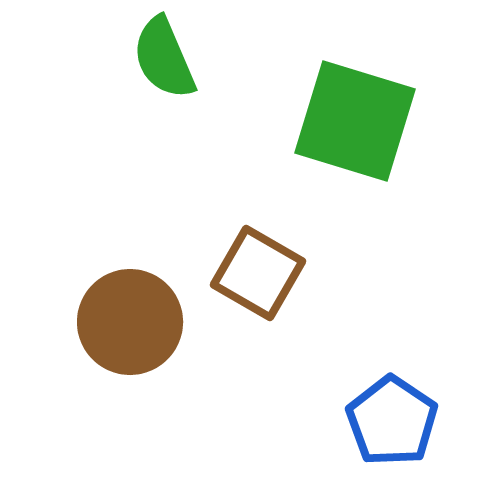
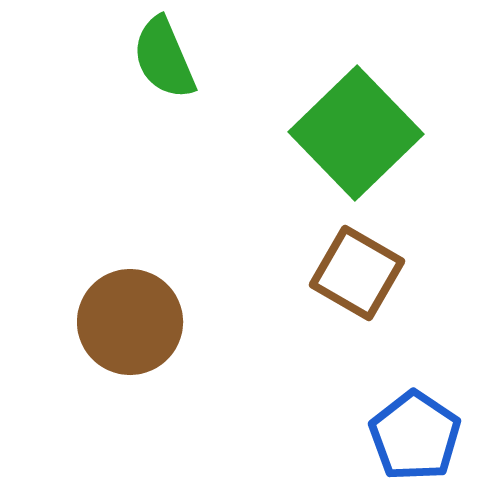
green square: moved 1 px right, 12 px down; rotated 29 degrees clockwise
brown square: moved 99 px right
blue pentagon: moved 23 px right, 15 px down
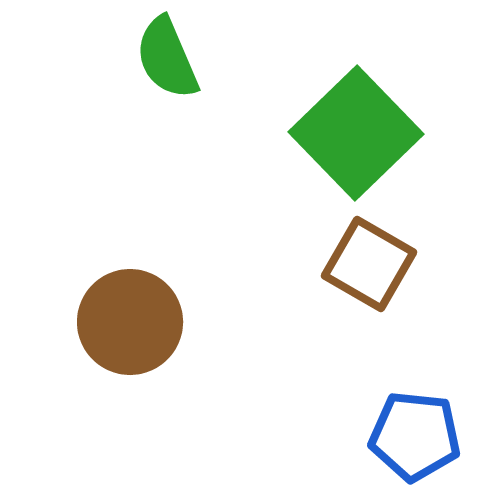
green semicircle: moved 3 px right
brown square: moved 12 px right, 9 px up
blue pentagon: rotated 28 degrees counterclockwise
